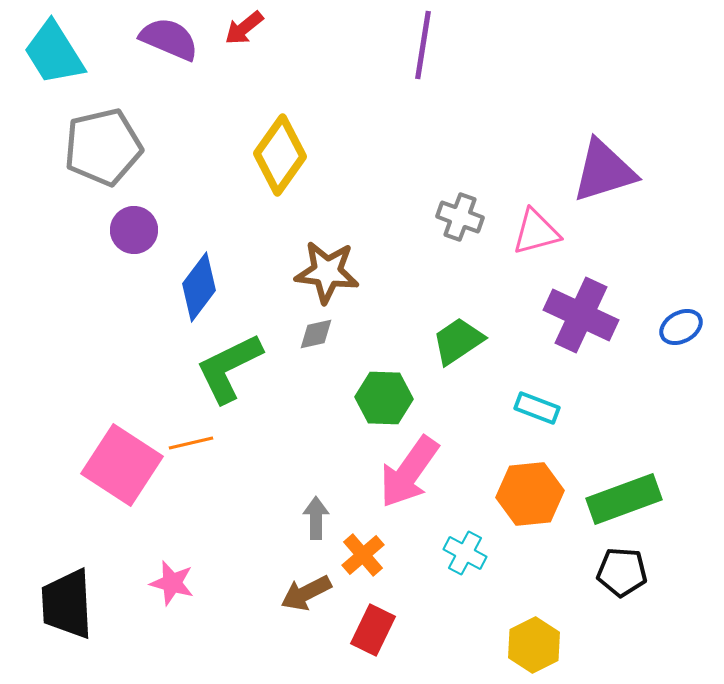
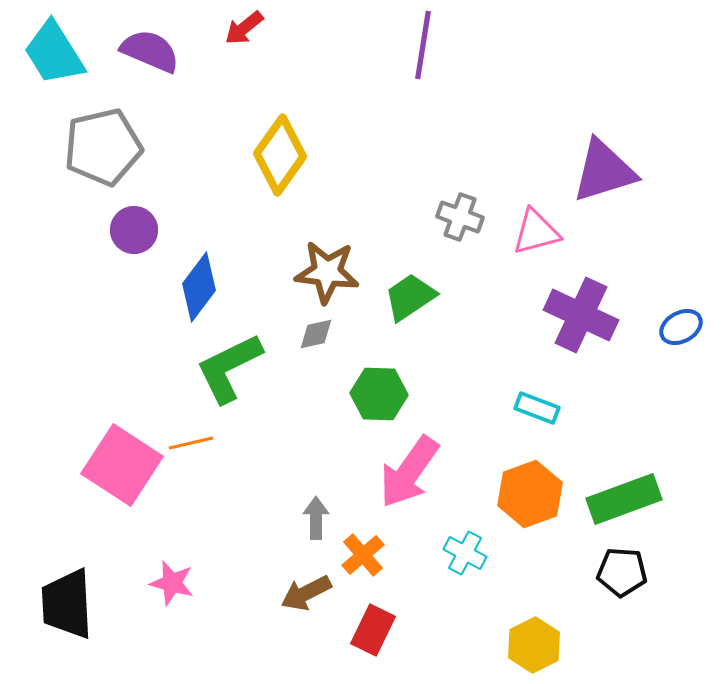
purple semicircle: moved 19 px left, 12 px down
green trapezoid: moved 48 px left, 44 px up
green hexagon: moved 5 px left, 4 px up
orange hexagon: rotated 14 degrees counterclockwise
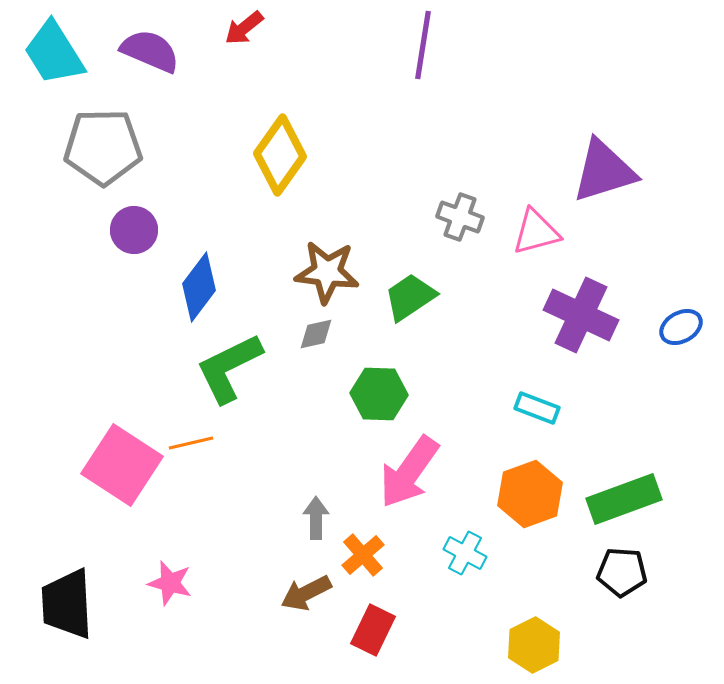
gray pentagon: rotated 12 degrees clockwise
pink star: moved 2 px left
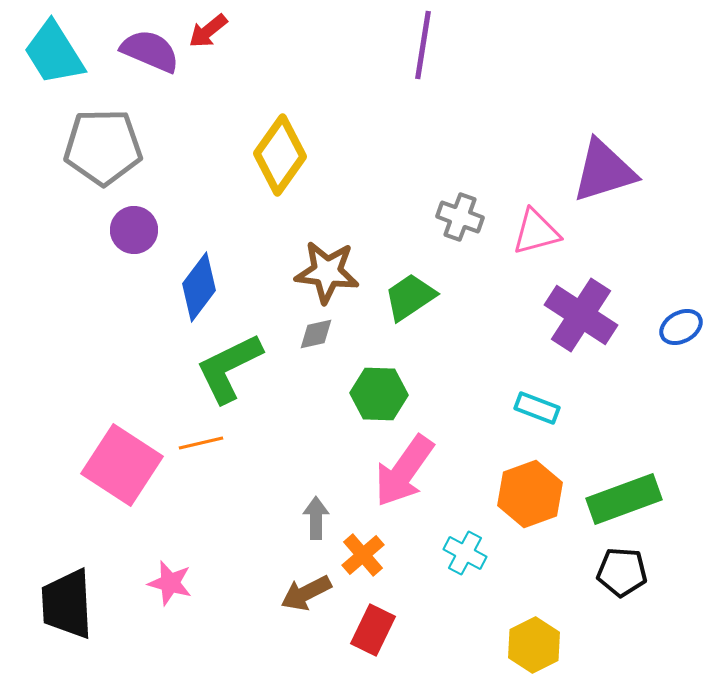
red arrow: moved 36 px left, 3 px down
purple cross: rotated 8 degrees clockwise
orange line: moved 10 px right
pink arrow: moved 5 px left, 1 px up
